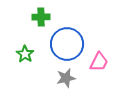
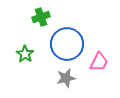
green cross: rotated 18 degrees counterclockwise
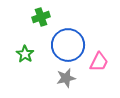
blue circle: moved 1 px right, 1 px down
